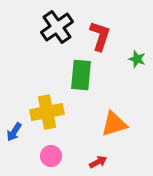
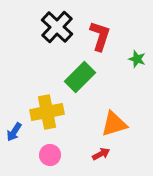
black cross: rotated 12 degrees counterclockwise
green rectangle: moved 1 px left, 2 px down; rotated 40 degrees clockwise
pink circle: moved 1 px left, 1 px up
red arrow: moved 3 px right, 8 px up
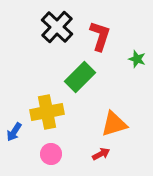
pink circle: moved 1 px right, 1 px up
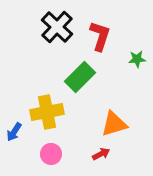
green star: rotated 24 degrees counterclockwise
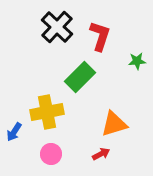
green star: moved 2 px down
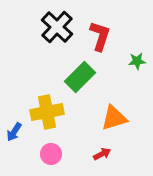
orange triangle: moved 6 px up
red arrow: moved 1 px right
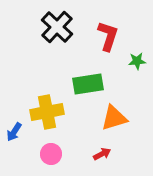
red L-shape: moved 8 px right
green rectangle: moved 8 px right, 7 px down; rotated 36 degrees clockwise
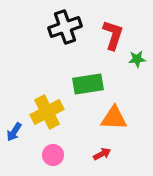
black cross: moved 8 px right; rotated 28 degrees clockwise
red L-shape: moved 5 px right, 1 px up
green star: moved 2 px up
yellow cross: rotated 16 degrees counterclockwise
orange triangle: rotated 20 degrees clockwise
pink circle: moved 2 px right, 1 px down
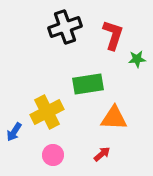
red arrow: rotated 12 degrees counterclockwise
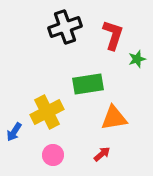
green star: rotated 12 degrees counterclockwise
orange triangle: rotated 12 degrees counterclockwise
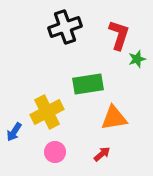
red L-shape: moved 6 px right
pink circle: moved 2 px right, 3 px up
